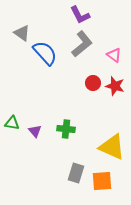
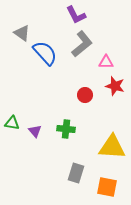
purple L-shape: moved 4 px left
pink triangle: moved 8 px left, 7 px down; rotated 35 degrees counterclockwise
red circle: moved 8 px left, 12 px down
yellow triangle: rotated 20 degrees counterclockwise
orange square: moved 5 px right, 6 px down; rotated 15 degrees clockwise
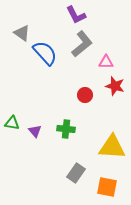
gray rectangle: rotated 18 degrees clockwise
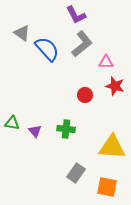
blue semicircle: moved 2 px right, 4 px up
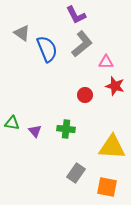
blue semicircle: rotated 20 degrees clockwise
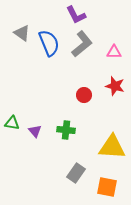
blue semicircle: moved 2 px right, 6 px up
pink triangle: moved 8 px right, 10 px up
red circle: moved 1 px left
green cross: moved 1 px down
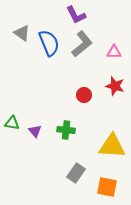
yellow triangle: moved 1 px up
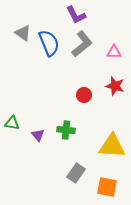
gray triangle: moved 1 px right
purple triangle: moved 3 px right, 4 px down
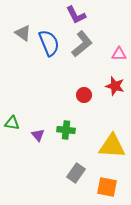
pink triangle: moved 5 px right, 2 px down
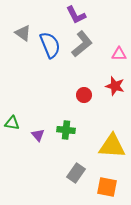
blue semicircle: moved 1 px right, 2 px down
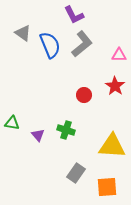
purple L-shape: moved 2 px left
pink triangle: moved 1 px down
red star: rotated 18 degrees clockwise
green cross: rotated 12 degrees clockwise
orange square: rotated 15 degrees counterclockwise
